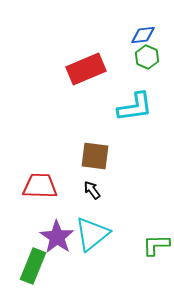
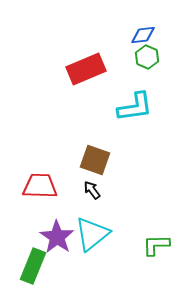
brown square: moved 4 px down; rotated 12 degrees clockwise
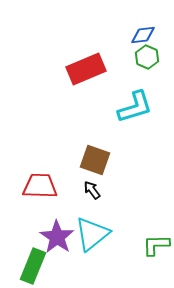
cyan L-shape: rotated 9 degrees counterclockwise
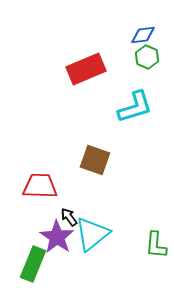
black arrow: moved 23 px left, 27 px down
green L-shape: rotated 84 degrees counterclockwise
green rectangle: moved 2 px up
